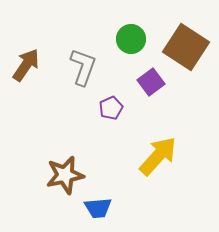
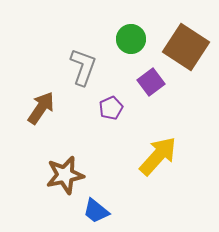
brown arrow: moved 15 px right, 43 px down
blue trapezoid: moved 2 px left, 3 px down; rotated 44 degrees clockwise
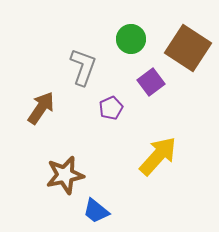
brown square: moved 2 px right, 1 px down
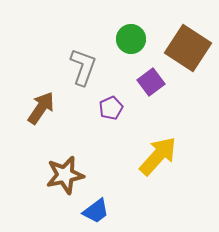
blue trapezoid: rotated 76 degrees counterclockwise
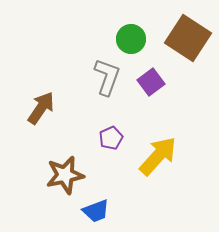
brown square: moved 10 px up
gray L-shape: moved 24 px right, 10 px down
purple pentagon: moved 30 px down
blue trapezoid: rotated 16 degrees clockwise
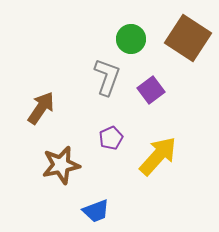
purple square: moved 8 px down
brown star: moved 4 px left, 10 px up
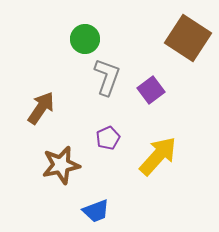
green circle: moved 46 px left
purple pentagon: moved 3 px left
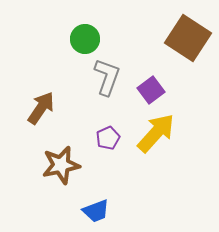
yellow arrow: moved 2 px left, 23 px up
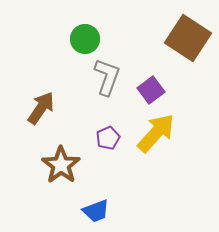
brown star: rotated 24 degrees counterclockwise
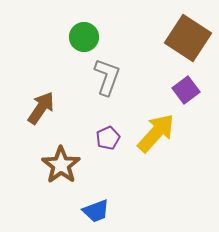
green circle: moved 1 px left, 2 px up
purple square: moved 35 px right
